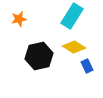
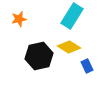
yellow diamond: moved 5 px left
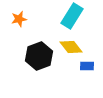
yellow diamond: moved 2 px right; rotated 20 degrees clockwise
black hexagon: rotated 8 degrees counterclockwise
blue rectangle: rotated 64 degrees counterclockwise
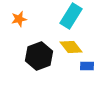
cyan rectangle: moved 1 px left
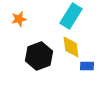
yellow diamond: rotated 30 degrees clockwise
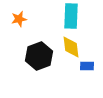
cyan rectangle: rotated 30 degrees counterclockwise
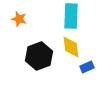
orange star: rotated 28 degrees clockwise
blue rectangle: moved 1 px down; rotated 24 degrees counterclockwise
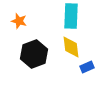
orange star: moved 2 px down
black hexagon: moved 5 px left, 2 px up
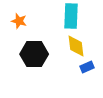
yellow diamond: moved 5 px right, 1 px up
black hexagon: rotated 20 degrees clockwise
